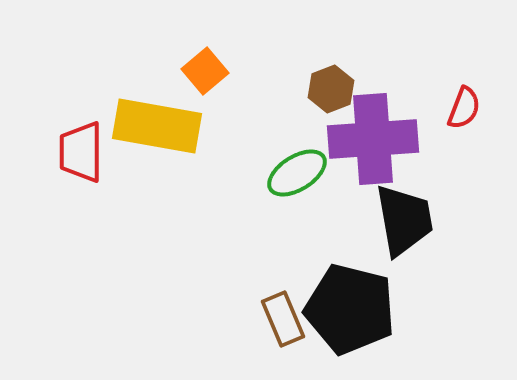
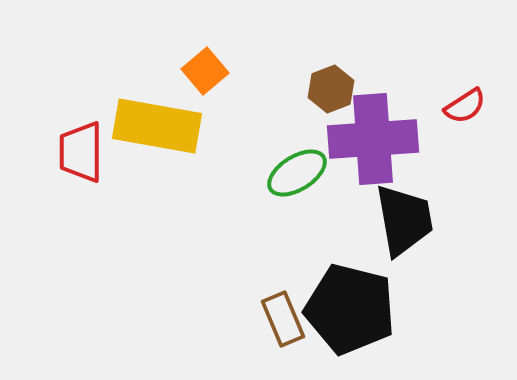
red semicircle: moved 1 px right, 2 px up; rotated 36 degrees clockwise
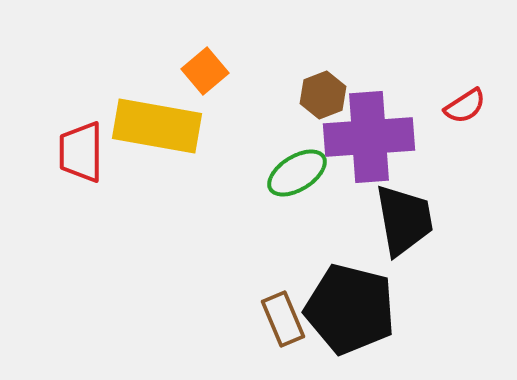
brown hexagon: moved 8 px left, 6 px down
purple cross: moved 4 px left, 2 px up
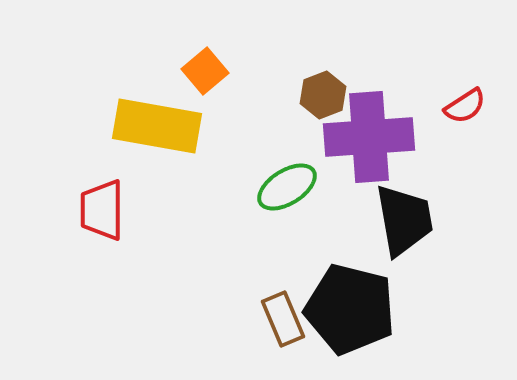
red trapezoid: moved 21 px right, 58 px down
green ellipse: moved 10 px left, 14 px down
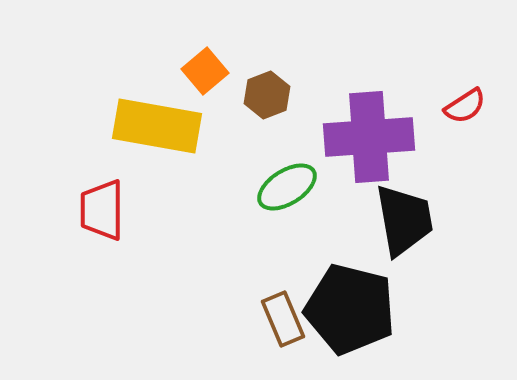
brown hexagon: moved 56 px left
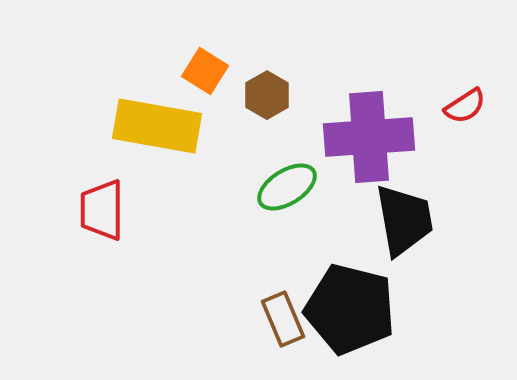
orange square: rotated 18 degrees counterclockwise
brown hexagon: rotated 9 degrees counterclockwise
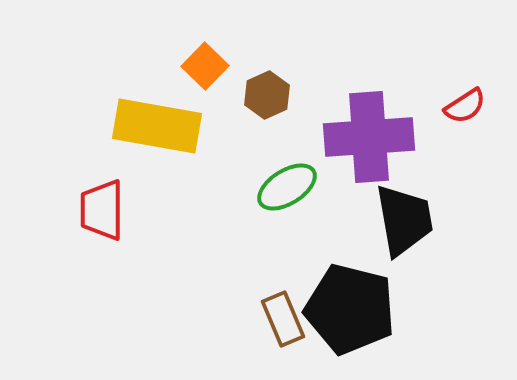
orange square: moved 5 px up; rotated 12 degrees clockwise
brown hexagon: rotated 6 degrees clockwise
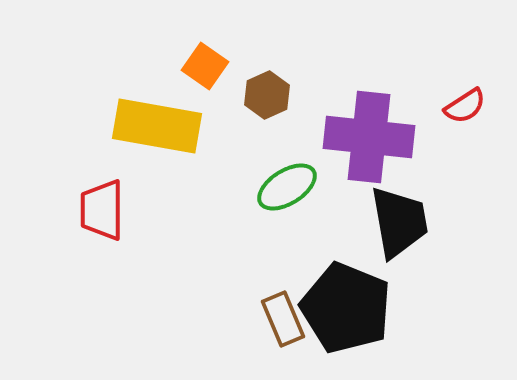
orange square: rotated 9 degrees counterclockwise
purple cross: rotated 10 degrees clockwise
black trapezoid: moved 5 px left, 2 px down
black pentagon: moved 4 px left, 1 px up; rotated 8 degrees clockwise
